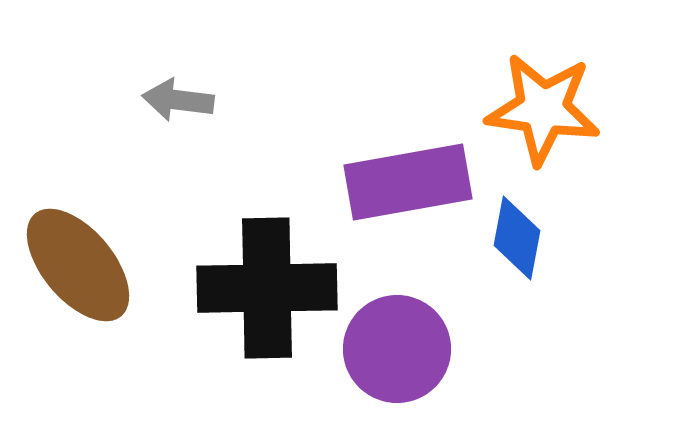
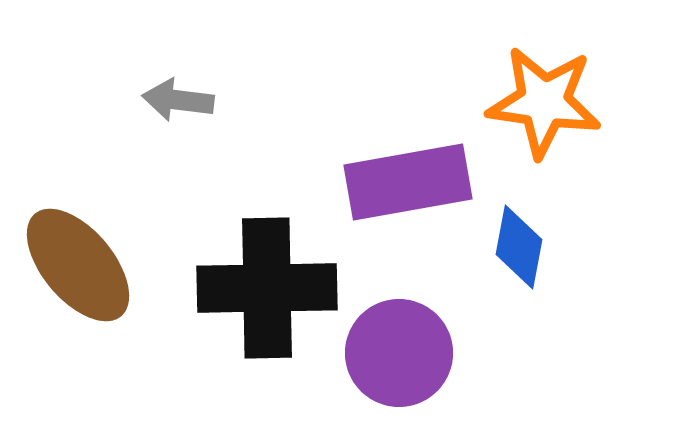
orange star: moved 1 px right, 7 px up
blue diamond: moved 2 px right, 9 px down
purple circle: moved 2 px right, 4 px down
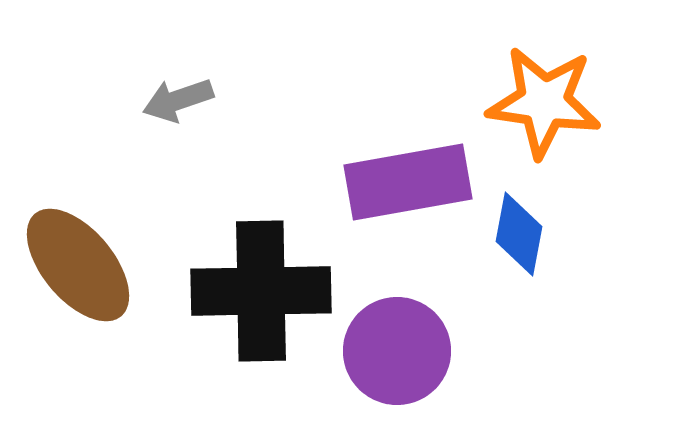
gray arrow: rotated 26 degrees counterclockwise
blue diamond: moved 13 px up
black cross: moved 6 px left, 3 px down
purple circle: moved 2 px left, 2 px up
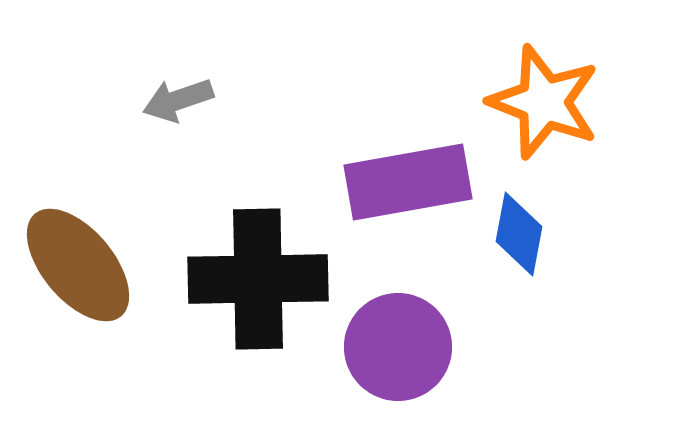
orange star: rotated 13 degrees clockwise
black cross: moved 3 px left, 12 px up
purple circle: moved 1 px right, 4 px up
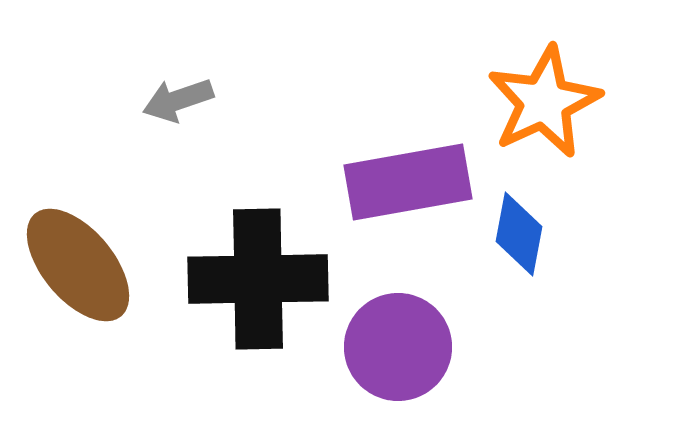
orange star: rotated 26 degrees clockwise
